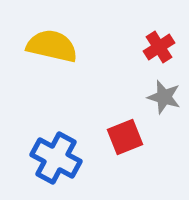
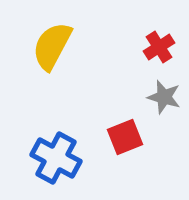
yellow semicircle: rotated 75 degrees counterclockwise
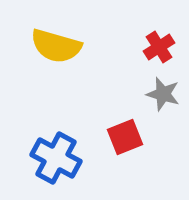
yellow semicircle: moved 4 px right; rotated 102 degrees counterclockwise
gray star: moved 1 px left, 3 px up
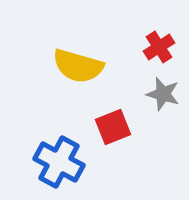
yellow semicircle: moved 22 px right, 20 px down
red square: moved 12 px left, 10 px up
blue cross: moved 3 px right, 4 px down
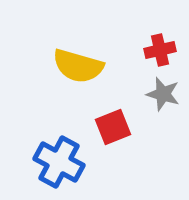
red cross: moved 1 px right, 3 px down; rotated 20 degrees clockwise
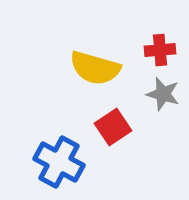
red cross: rotated 8 degrees clockwise
yellow semicircle: moved 17 px right, 2 px down
red square: rotated 12 degrees counterclockwise
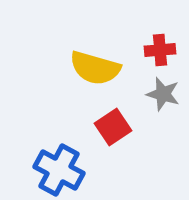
blue cross: moved 8 px down
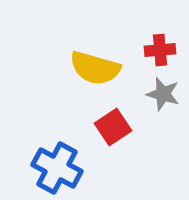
blue cross: moved 2 px left, 2 px up
